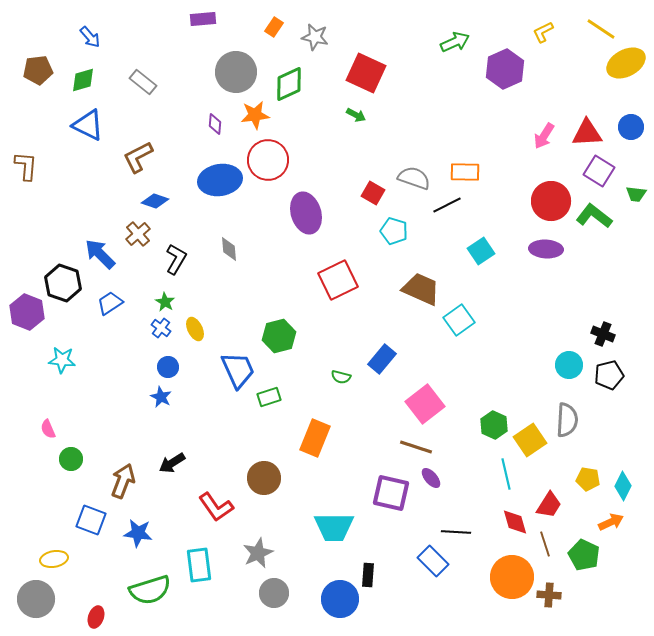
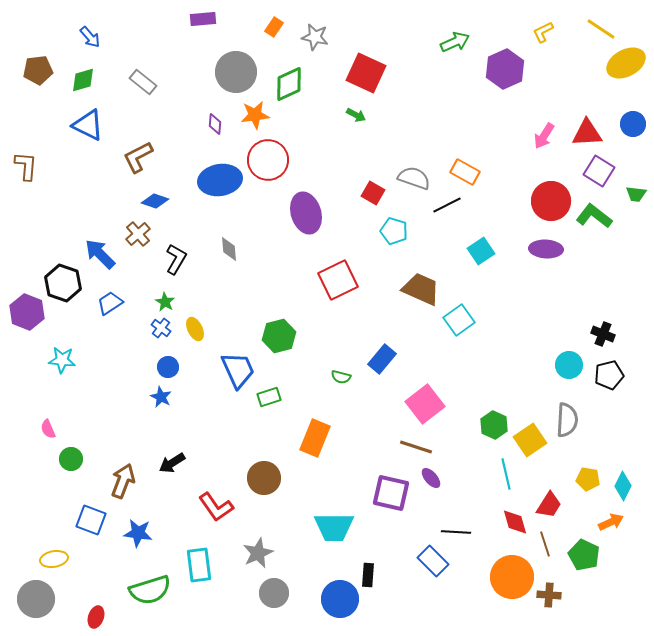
blue circle at (631, 127): moved 2 px right, 3 px up
orange rectangle at (465, 172): rotated 28 degrees clockwise
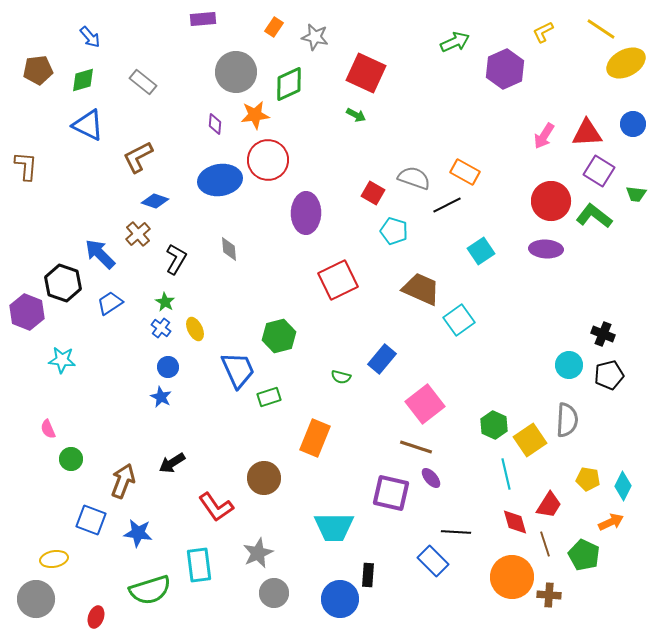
purple ellipse at (306, 213): rotated 18 degrees clockwise
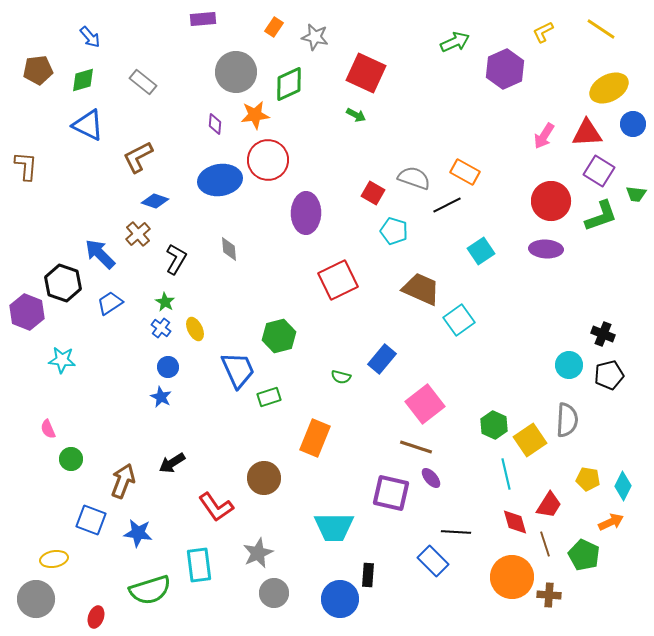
yellow ellipse at (626, 63): moved 17 px left, 25 px down
green L-shape at (594, 216): moved 7 px right; rotated 123 degrees clockwise
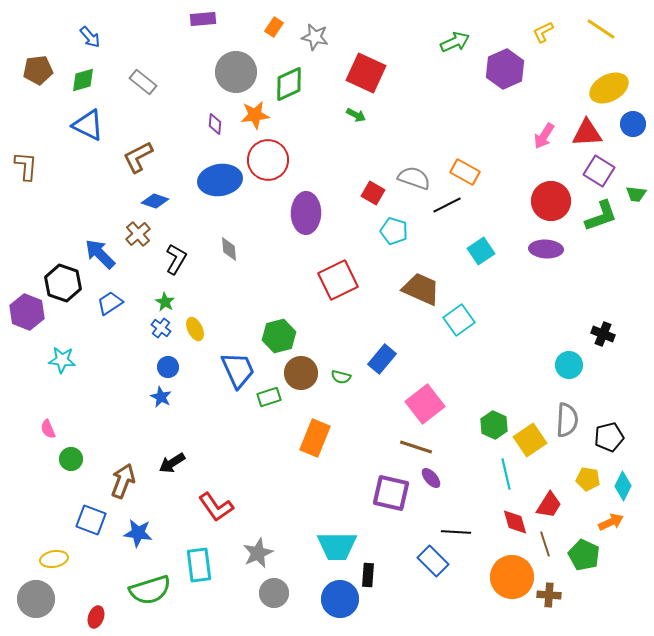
black pentagon at (609, 375): moved 62 px down
brown circle at (264, 478): moved 37 px right, 105 px up
cyan trapezoid at (334, 527): moved 3 px right, 19 px down
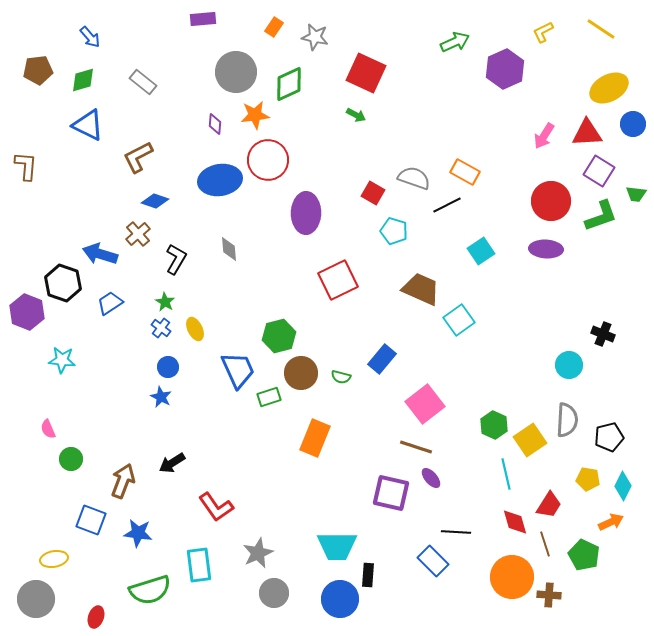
blue arrow at (100, 254): rotated 28 degrees counterclockwise
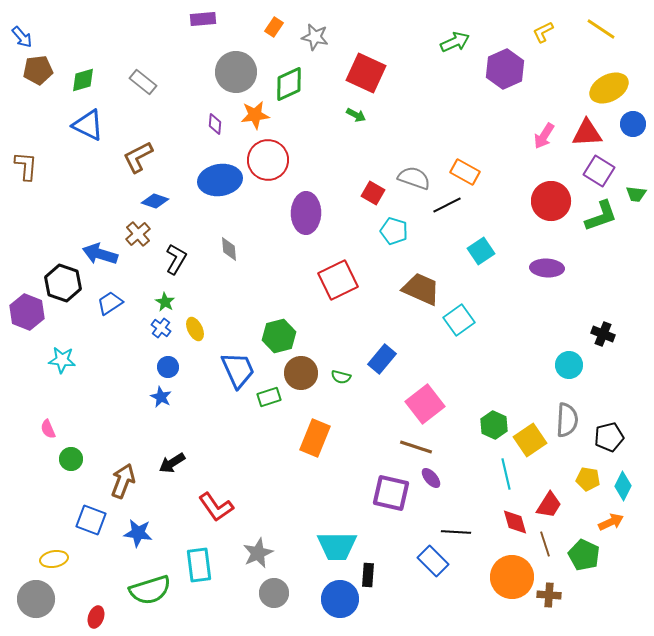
blue arrow at (90, 37): moved 68 px left
purple ellipse at (546, 249): moved 1 px right, 19 px down
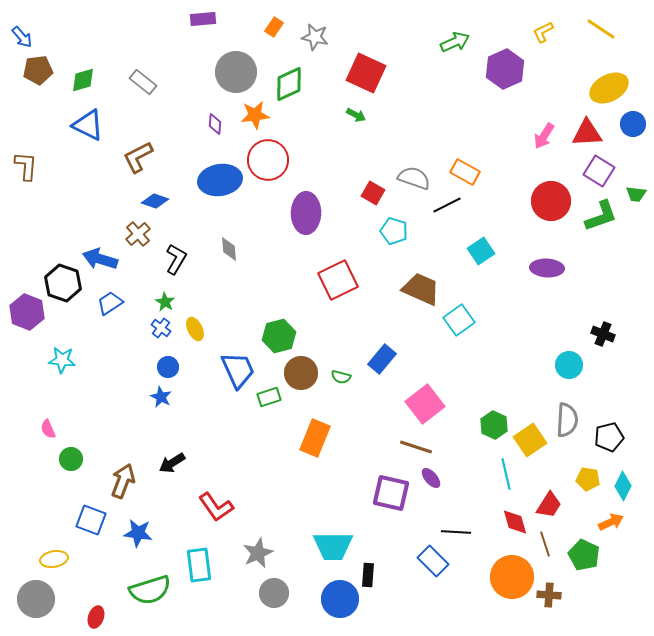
blue arrow at (100, 254): moved 5 px down
cyan trapezoid at (337, 546): moved 4 px left
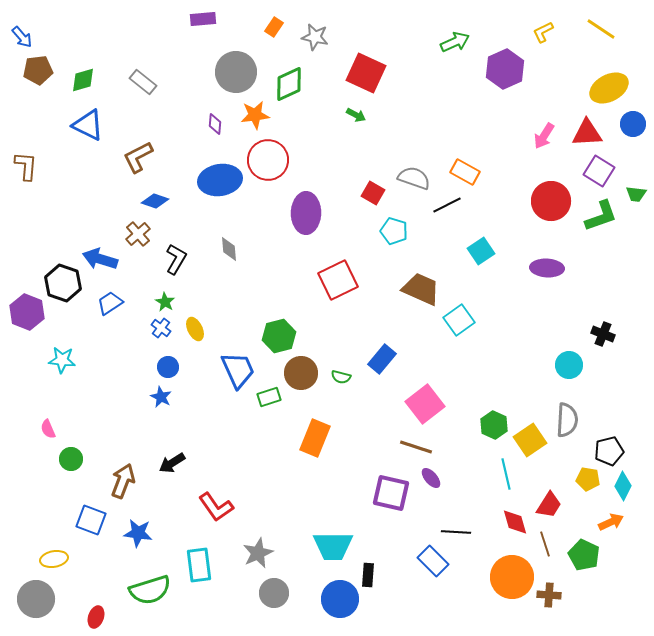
black pentagon at (609, 437): moved 14 px down
